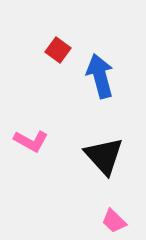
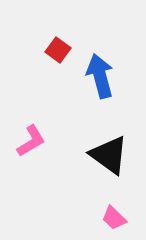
pink L-shape: rotated 60 degrees counterclockwise
black triangle: moved 5 px right, 1 px up; rotated 12 degrees counterclockwise
pink trapezoid: moved 3 px up
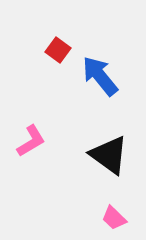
blue arrow: rotated 24 degrees counterclockwise
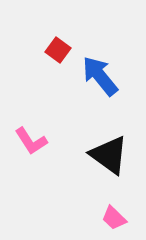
pink L-shape: rotated 88 degrees clockwise
